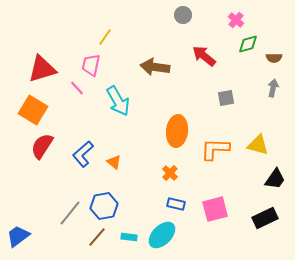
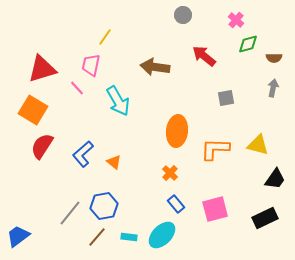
blue rectangle: rotated 36 degrees clockwise
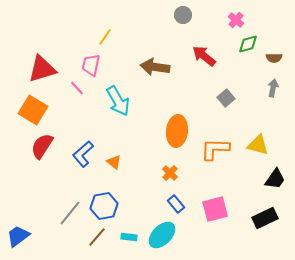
gray square: rotated 30 degrees counterclockwise
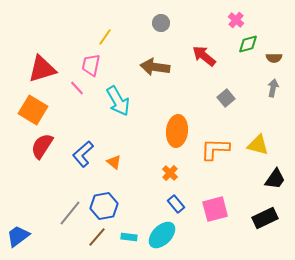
gray circle: moved 22 px left, 8 px down
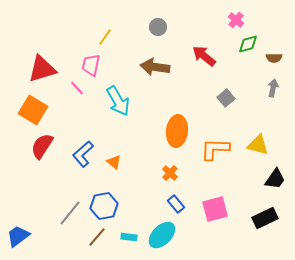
gray circle: moved 3 px left, 4 px down
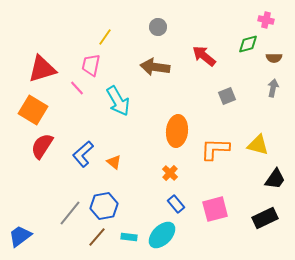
pink cross: moved 30 px right; rotated 28 degrees counterclockwise
gray square: moved 1 px right, 2 px up; rotated 18 degrees clockwise
blue trapezoid: moved 2 px right
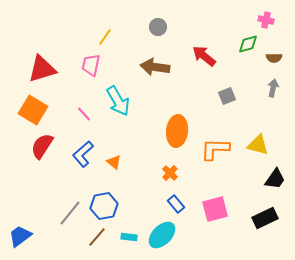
pink line: moved 7 px right, 26 px down
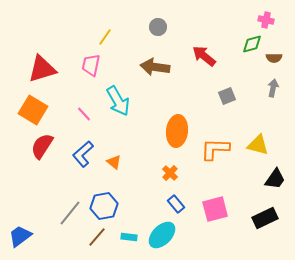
green diamond: moved 4 px right
